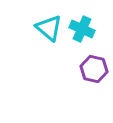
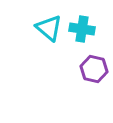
cyan cross: rotated 15 degrees counterclockwise
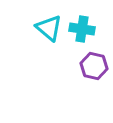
purple hexagon: moved 3 px up
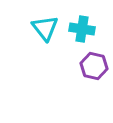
cyan triangle: moved 4 px left; rotated 12 degrees clockwise
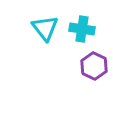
purple hexagon: rotated 12 degrees clockwise
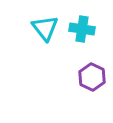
purple hexagon: moved 2 px left, 11 px down
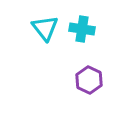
purple hexagon: moved 3 px left, 3 px down
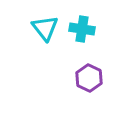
purple hexagon: moved 2 px up
